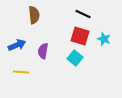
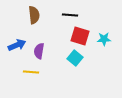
black line: moved 13 px left, 1 px down; rotated 21 degrees counterclockwise
cyan star: rotated 24 degrees counterclockwise
purple semicircle: moved 4 px left
yellow line: moved 10 px right
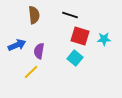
black line: rotated 14 degrees clockwise
yellow line: rotated 49 degrees counterclockwise
